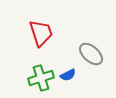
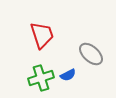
red trapezoid: moved 1 px right, 2 px down
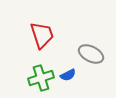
gray ellipse: rotated 15 degrees counterclockwise
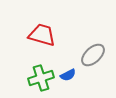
red trapezoid: rotated 56 degrees counterclockwise
gray ellipse: moved 2 px right, 1 px down; rotated 70 degrees counterclockwise
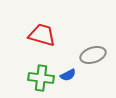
gray ellipse: rotated 25 degrees clockwise
green cross: rotated 25 degrees clockwise
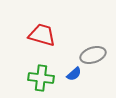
blue semicircle: moved 6 px right, 1 px up; rotated 14 degrees counterclockwise
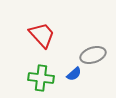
red trapezoid: rotated 32 degrees clockwise
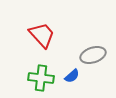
blue semicircle: moved 2 px left, 2 px down
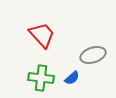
blue semicircle: moved 2 px down
